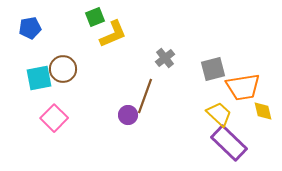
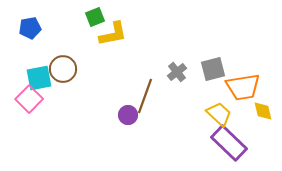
yellow L-shape: rotated 12 degrees clockwise
gray cross: moved 12 px right, 14 px down
pink square: moved 25 px left, 19 px up
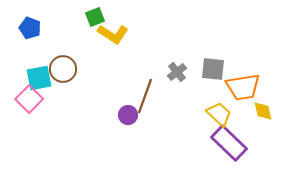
blue pentagon: rotated 30 degrees clockwise
yellow L-shape: rotated 44 degrees clockwise
gray square: rotated 20 degrees clockwise
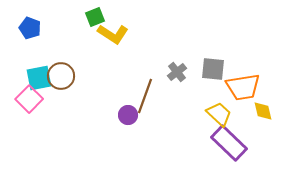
brown circle: moved 2 px left, 7 px down
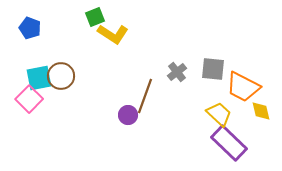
orange trapezoid: rotated 36 degrees clockwise
yellow diamond: moved 2 px left
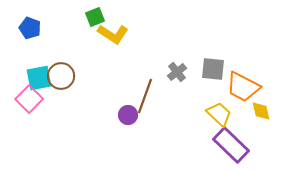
purple rectangle: moved 2 px right, 2 px down
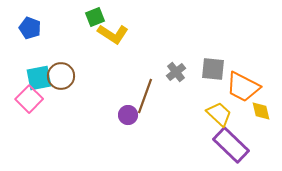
gray cross: moved 1 px left
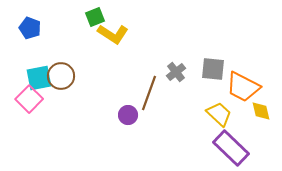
brown line: moved 4 px right, 3 px up
purple rectangle: moved 3 px down
